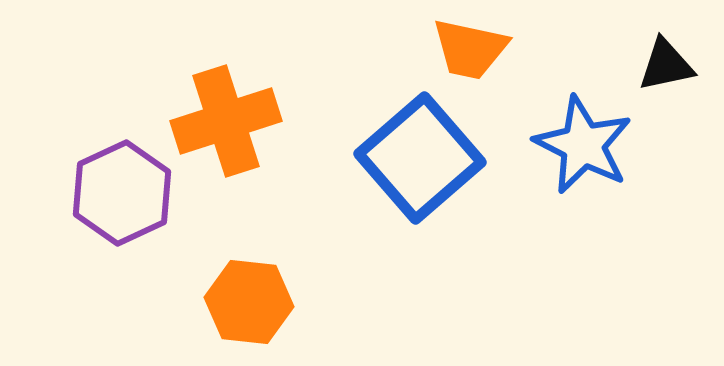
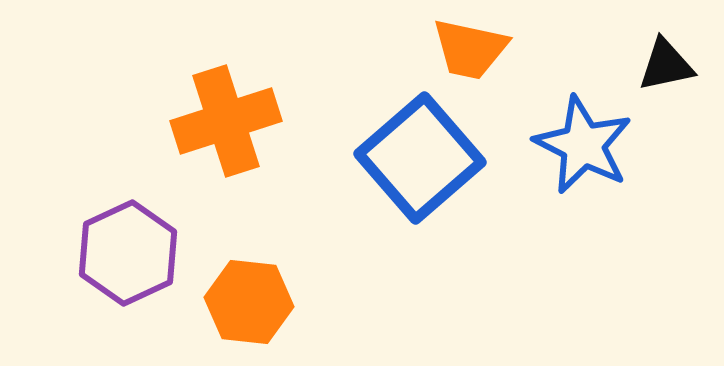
purple hexagon: moved 6 px right, 60 px down
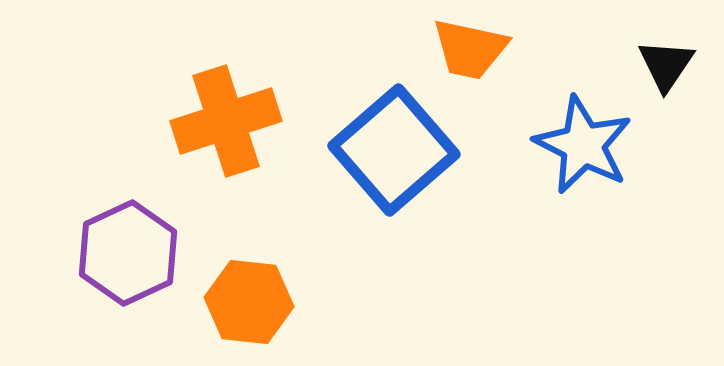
black triangle: rotated 44 degrees counterclockwise
blue square: moved 26 px left, 8 px up
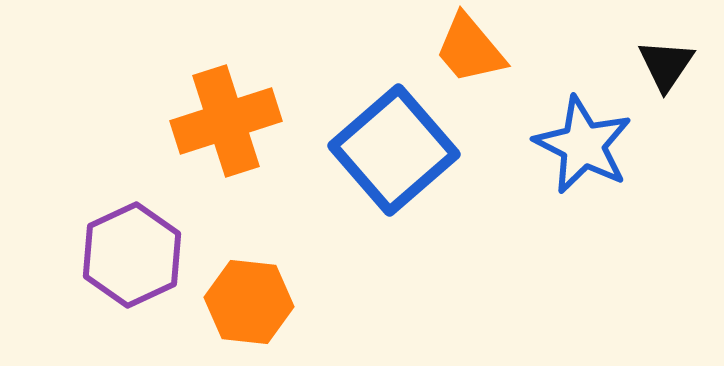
orange trapezoid: rotated 38 degrees clockwise
purple hexagon: moved 4 px right, 2 px down
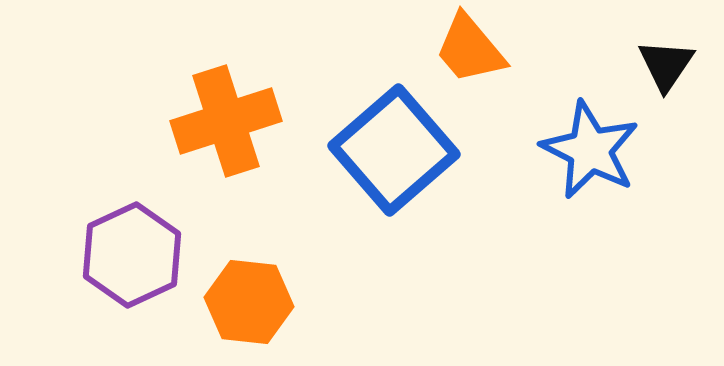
blue star: moved 7 px right, 5 px down
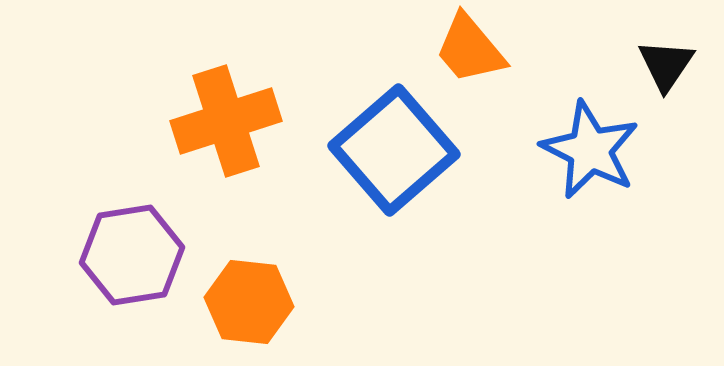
purple hexagon: rotated 16 degrees clockwise
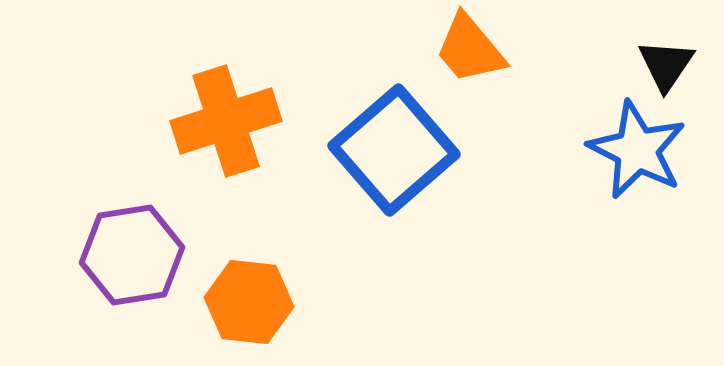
blue star: moved 47 px right
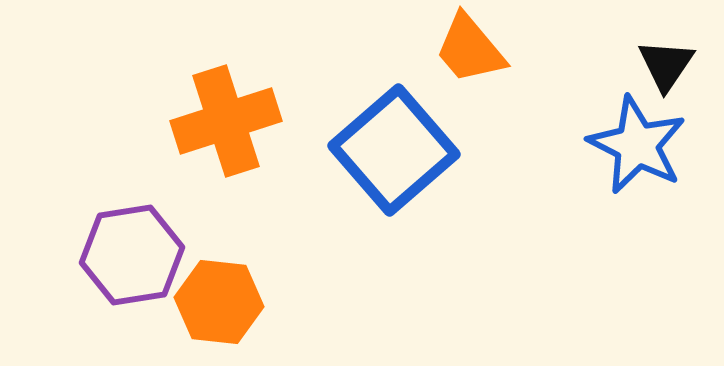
blue star: moved 5 px up
orange hexagon: moved 30 px left
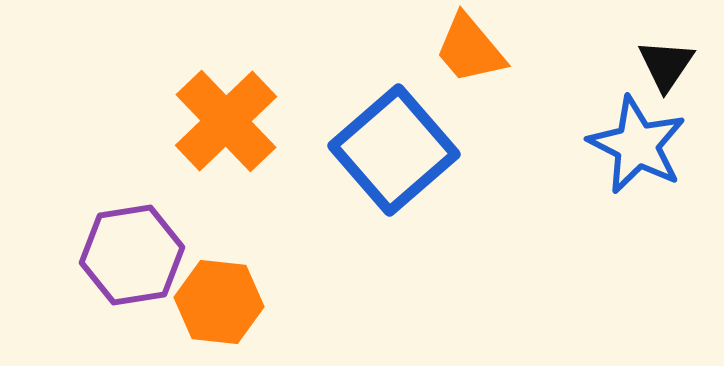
orange cross: rotated 26 degrees counterclockwise
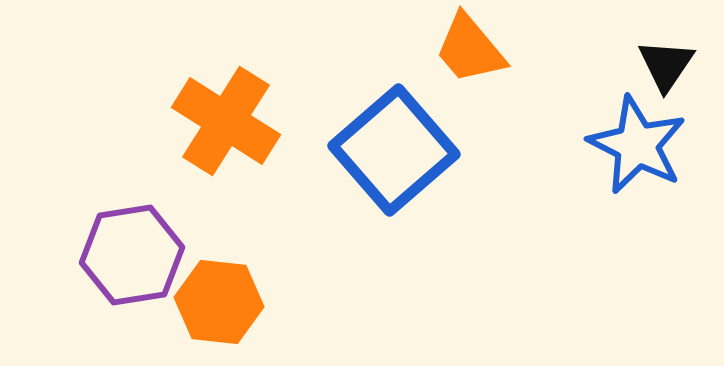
orange cross: rotated 14 degrees counterclockwise
